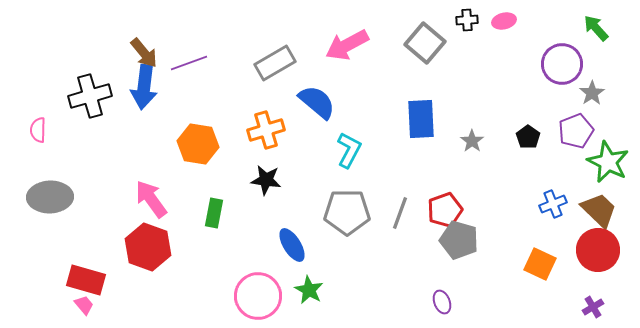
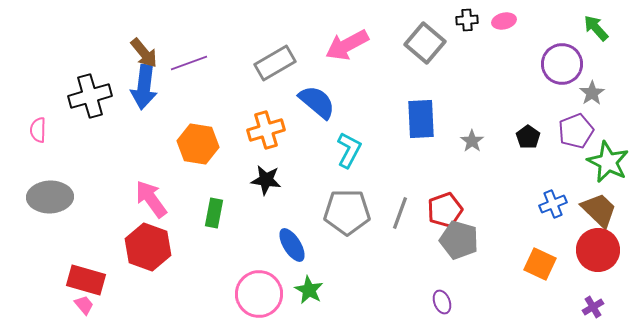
pink circle at (258, 296): moved 1 px right, 2 px up
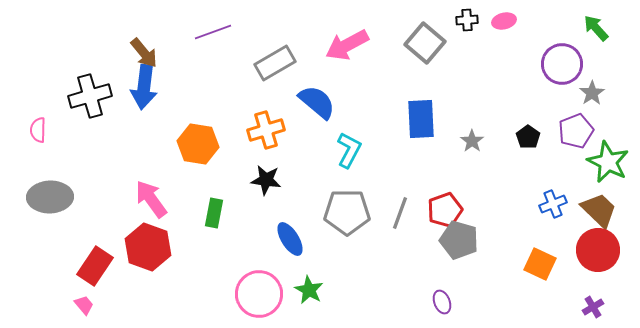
purple line at (189, 63): moved 24 px right, 31 px up
blue ellipse at (292, 245): moved 2 px left, 6 px up
red rectangle at (86, 280): moved 9 px right, 14 px up; rotated 72 degrees counterclockwise
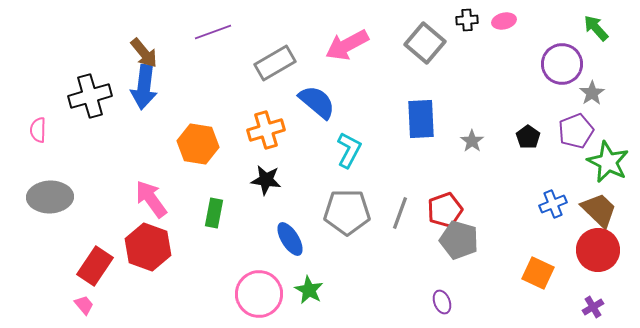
orange square at (540, 264): moved 2 px left, 9 px down
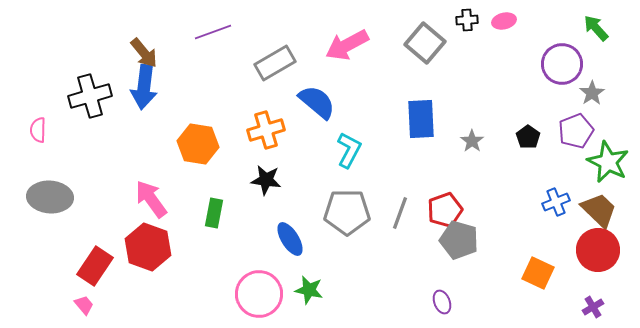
gray ellipse at (50, 197): rotated 6 degrees clockwise
blue cross at (553, 204): moved 3 px right, 2 px up
green star at (309, 290): rotated 16 degrees counterclockwise
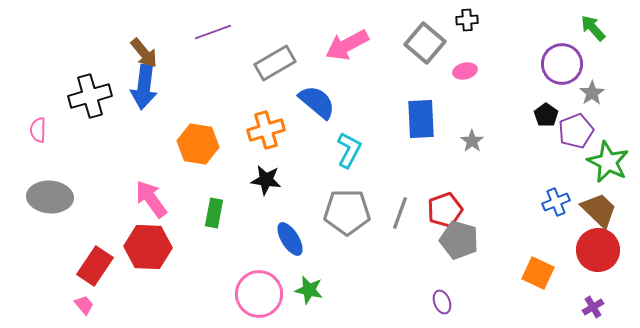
pink ellipse at (504, 21): moved 39 px left, 50 px down
green arrow at (596, 28): moved 3 px left
black pentagon at (528, 137): moved 18 px right, 22 px up
red hexagon at (148, 247): rotated 18 degrees counterclockwise
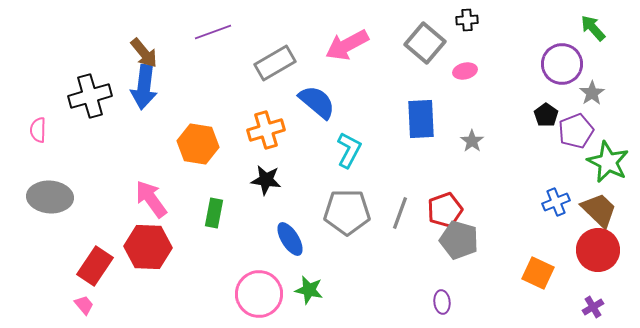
purple ellipse at (442, 302): rotated 15 degrees clockwise
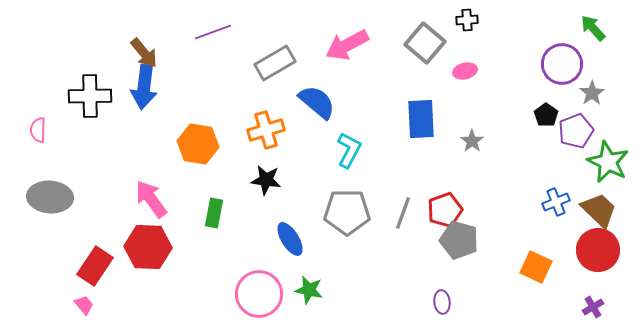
black cross at (90, 96): rotated 15 degrees clockwise
gray line at (400, 213): moved 3 px right
orange square at (538, 273): moved 2 px left, 6 px up
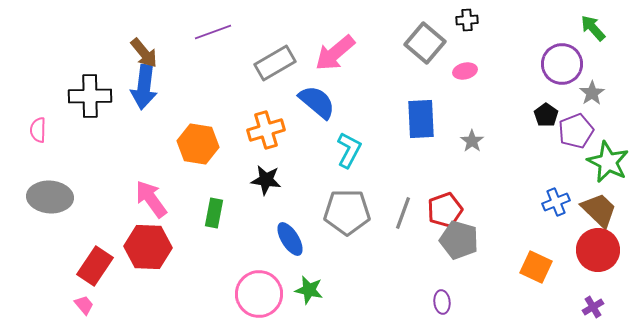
pink arrow at (347, 45): moved 12 px left, 8 px down; rotated 12 degrees counterclockwise
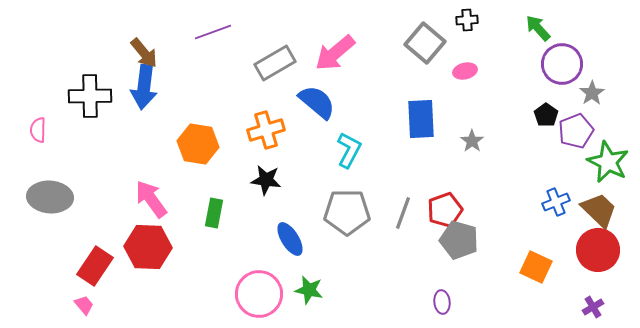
green arrow at (593, 28): moved 55 px left
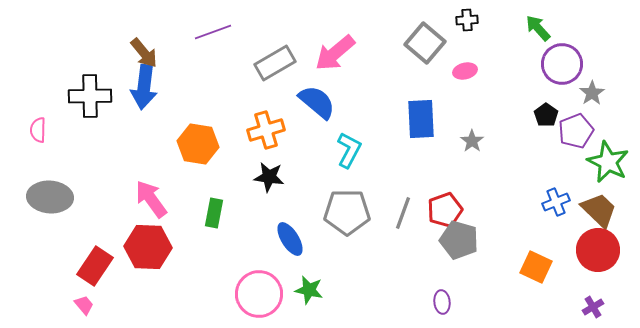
black star at (266, 180): moved 3 px right, 3 px up
